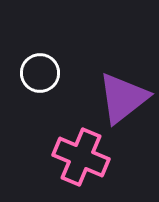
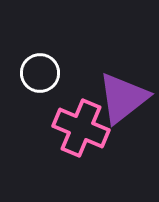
pink cross: moved 29 px up
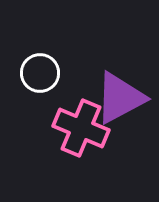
purple triangle: moved 3 px left; rotated 10 degrees clockwise
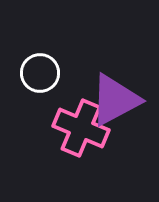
purple triangle: moved 5 px left, 2 px down
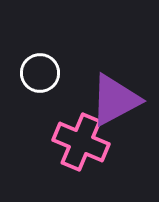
pink cross: moved 14 px down
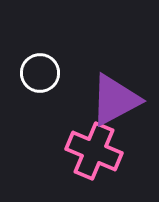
pink cross: moved 13 px right, 9 px down
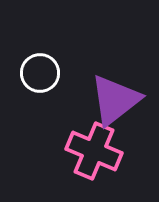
purple triangle: rotated 10 degrees counterclockwise
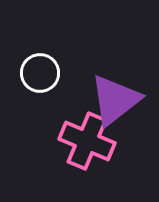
pink cross: moved 7 px left, 10 px up
